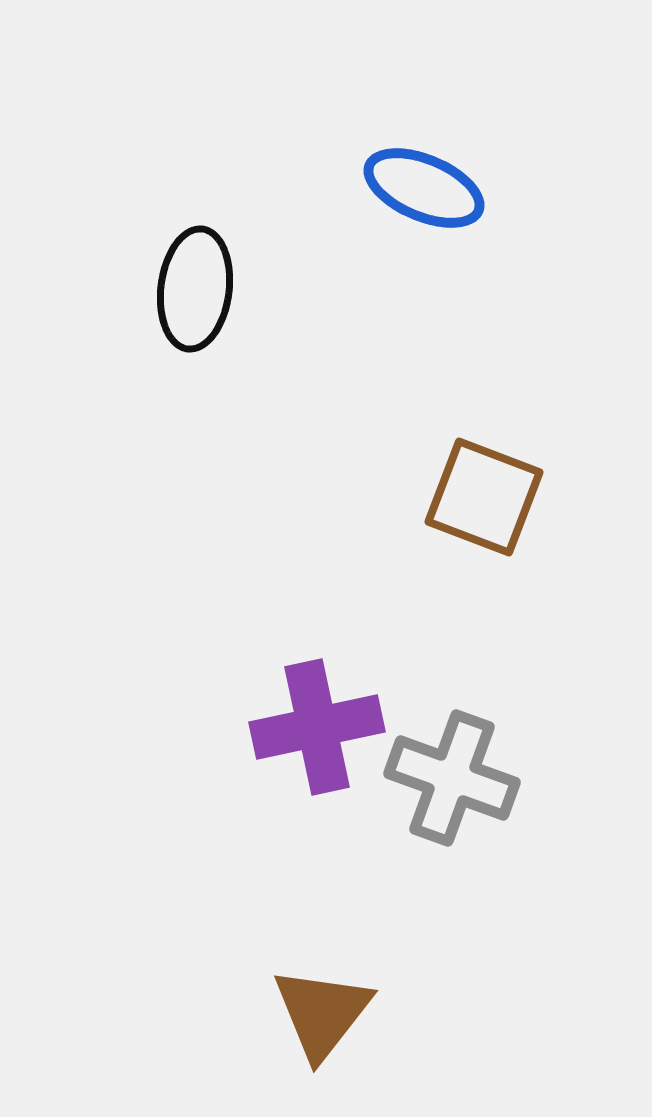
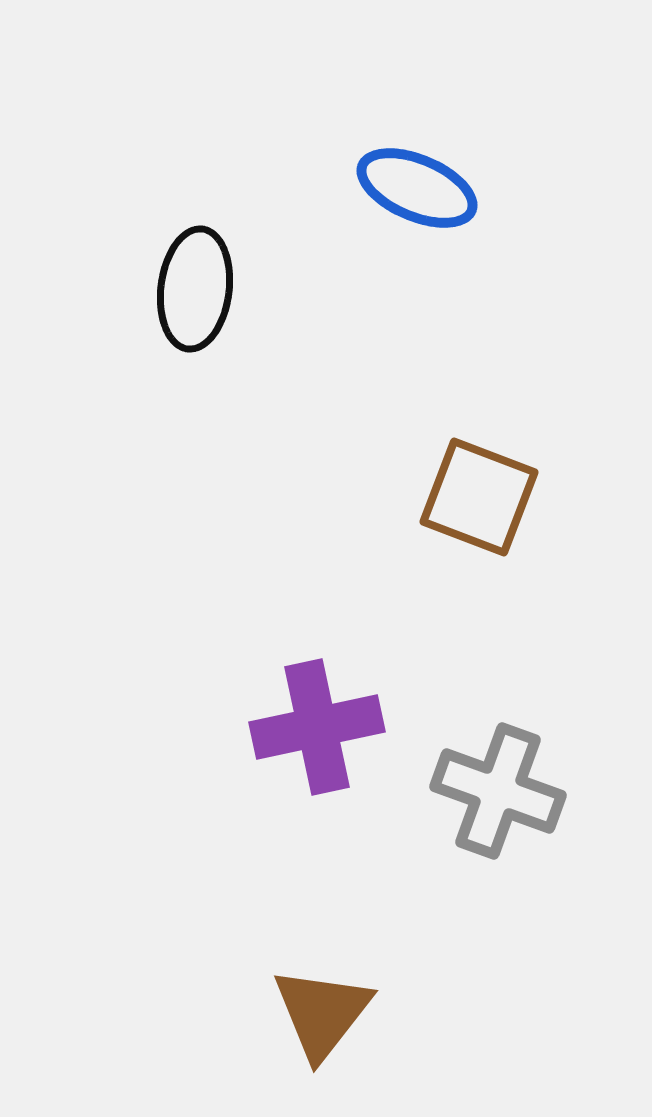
blue ellipse: moved 7 px left
brown square: moved 5 px left
gray cross: moved 46 px right, 13 px down
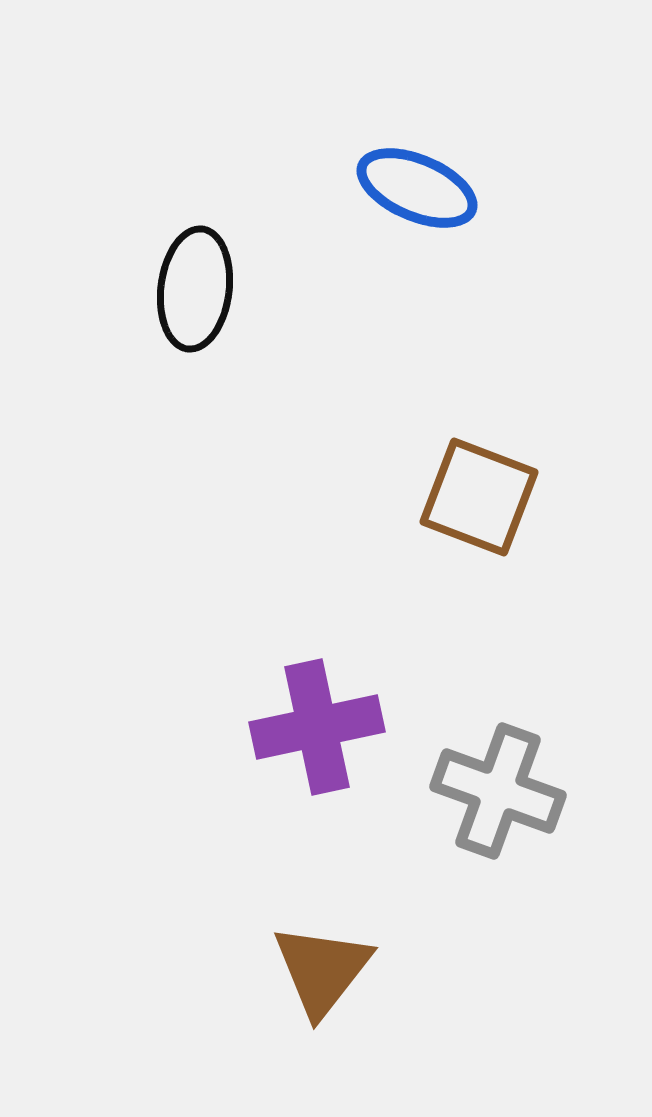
brown triangle: moved 43 px up
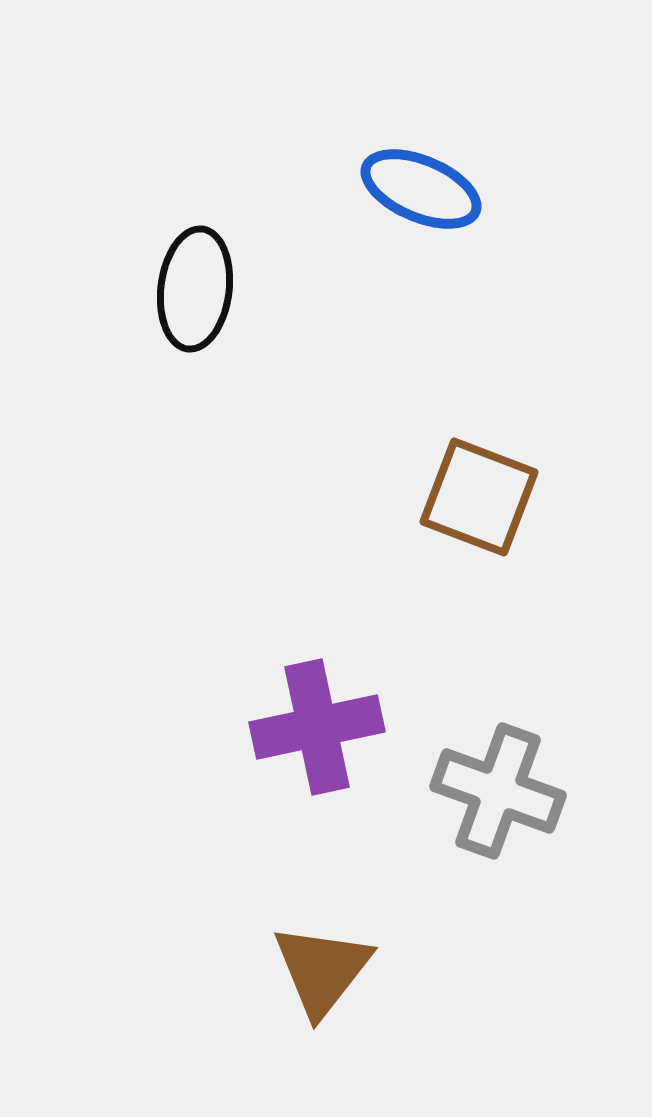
blue ellipse: moved 4 px right, 1 px down
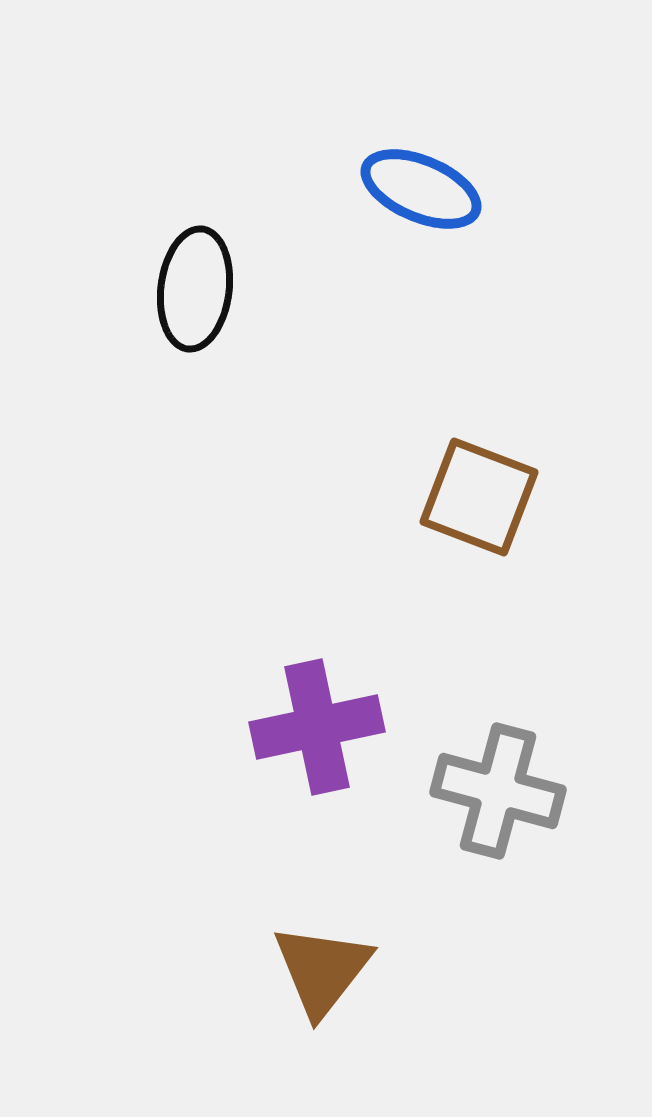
gray cross: rotated 5 degrees counterclockwise
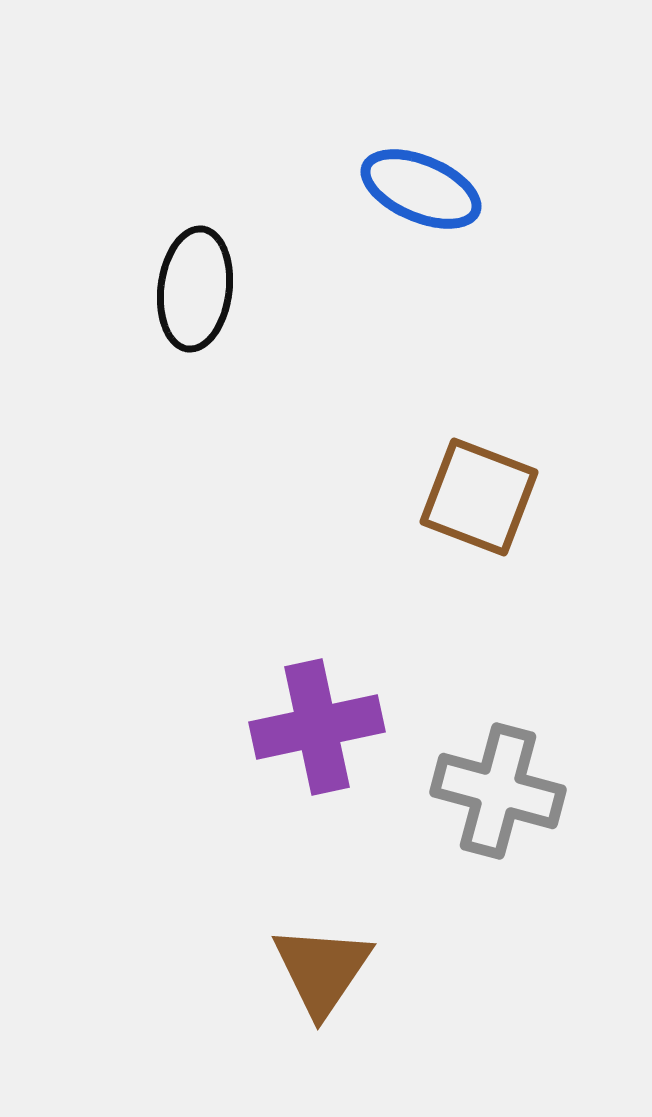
brown triangle: rotated 4 degrees counterclockwise
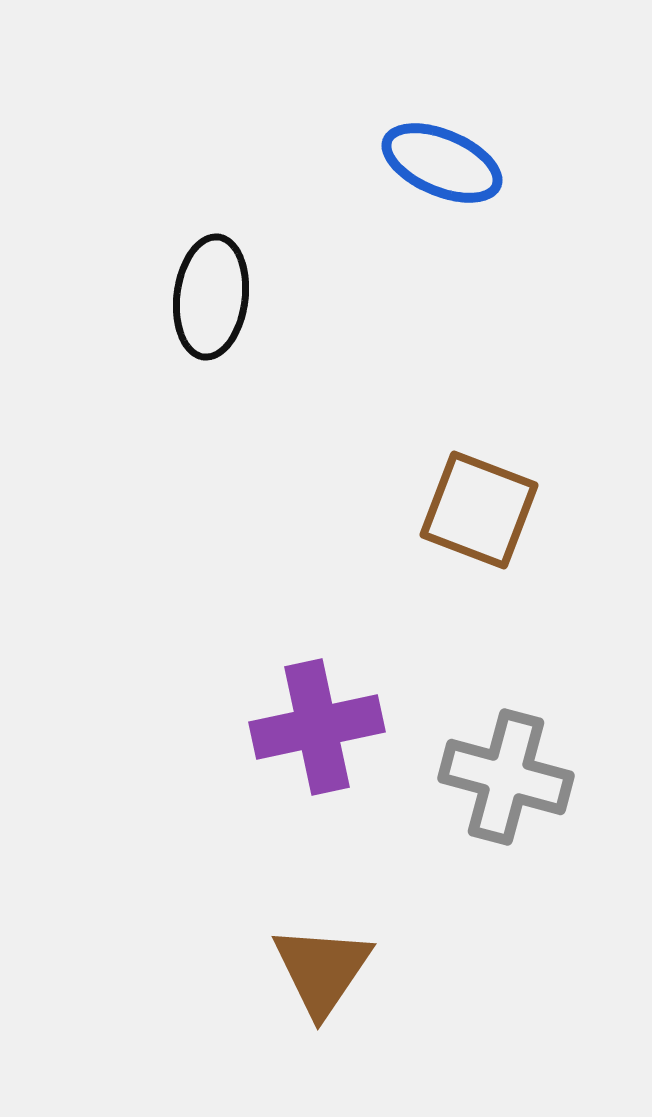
blue ellipse: moved 21 px right, 26 px up
black ellipse: moved 16 px right, 8 px down
brown square: moved 13 px down
gray cross: moved 8 px right, 14 px up
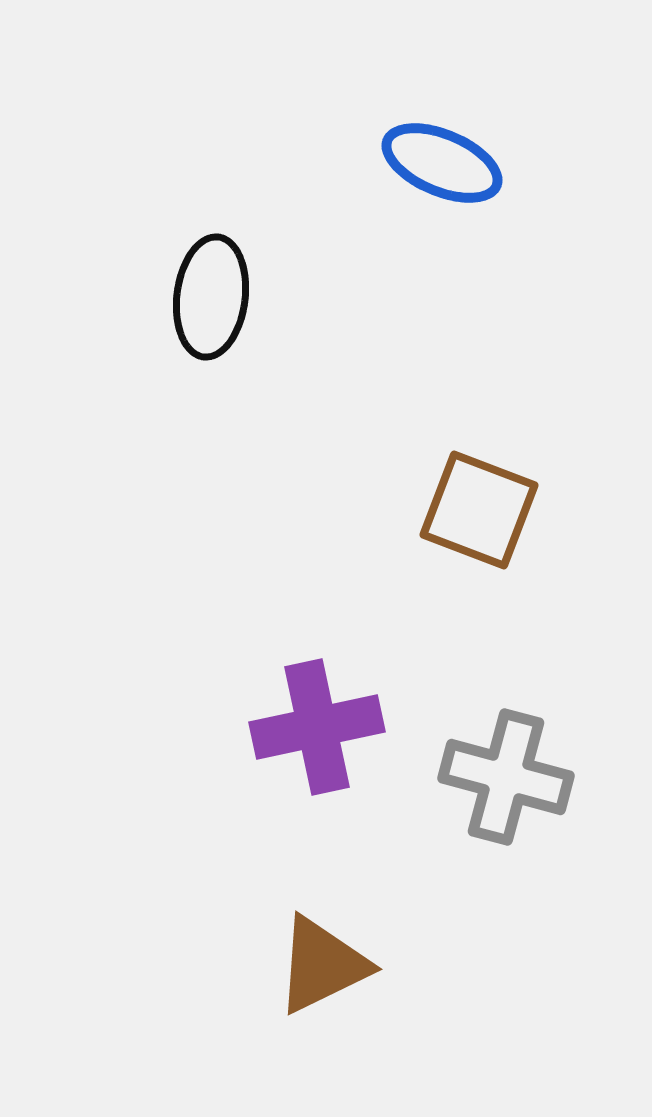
brown triangle: moved 5 px up; rotated 30 degrees clockwise
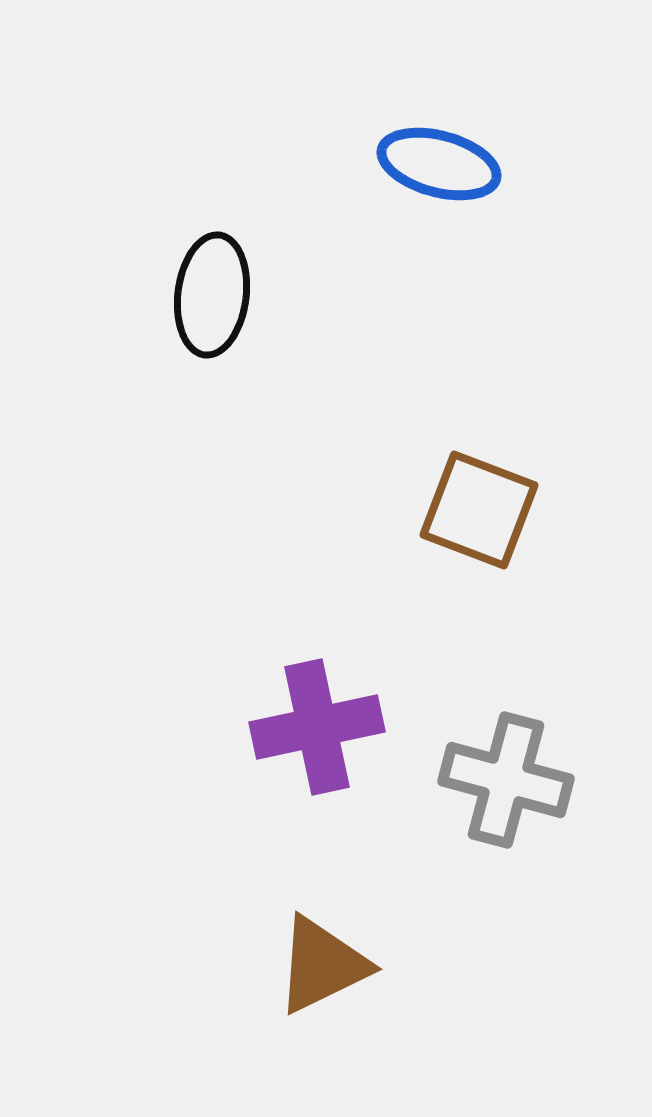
blue ellipse: moved 3 px left, 1 px down; rotated 8 degrees counterclockwise
black ellipse: moved 1 px right, 2 px up
gray cross: moved 3 px down
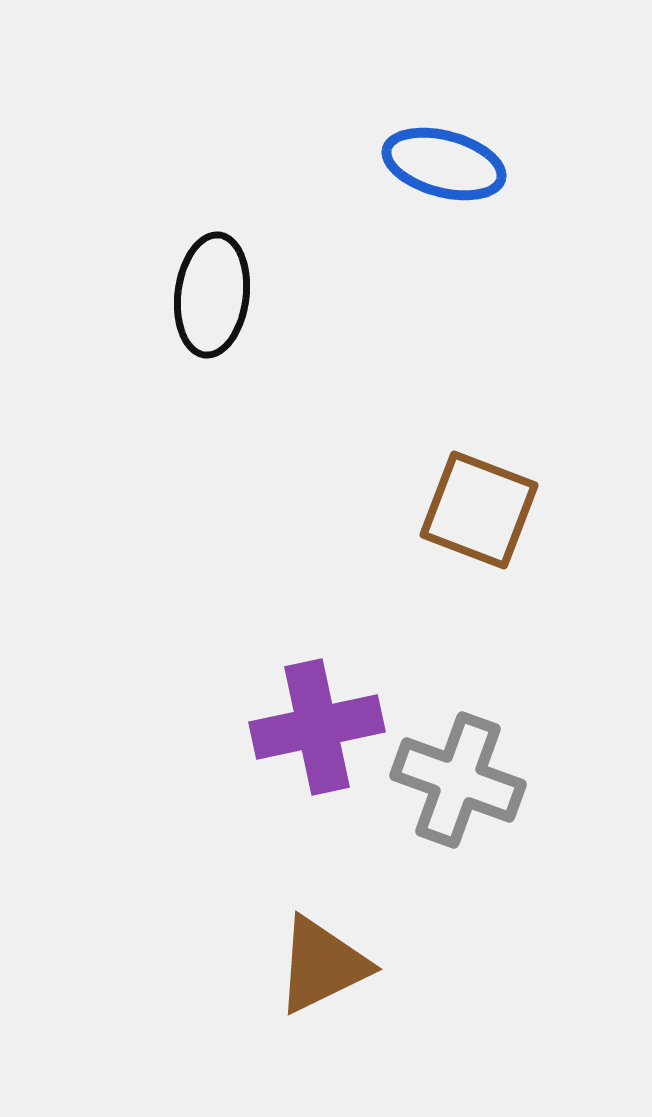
blue ellipse: moved 5 px right
gray cross: moved 48 px left; rotated 5 degrees clockwise
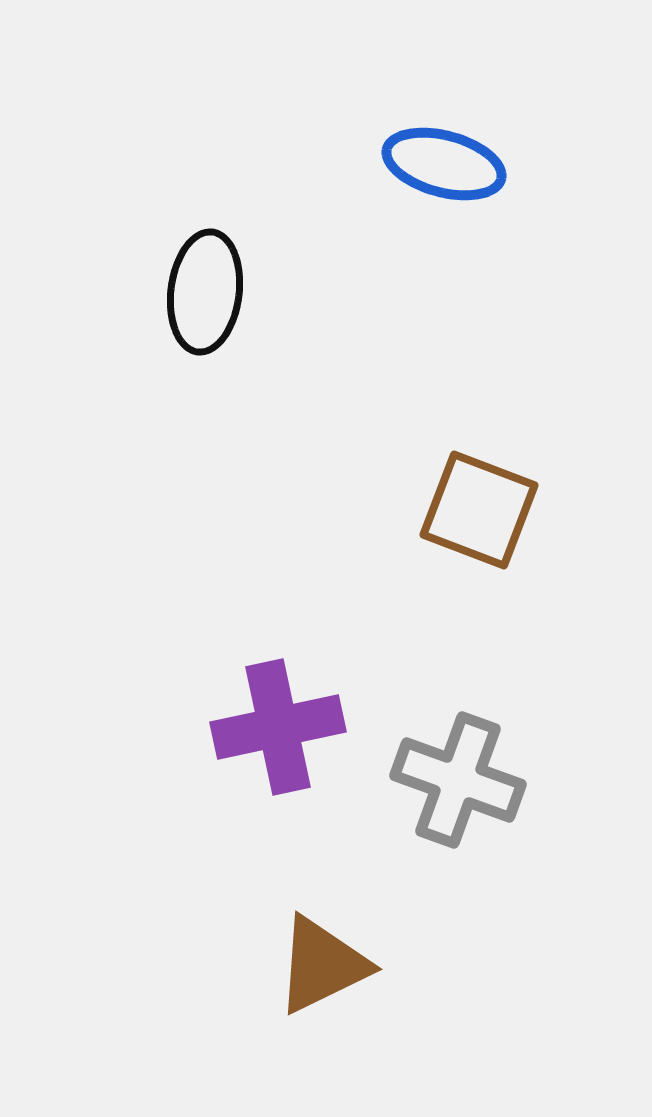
black ellipse: moved 7 px left, 3 px up
purple cross: moved 39 px left
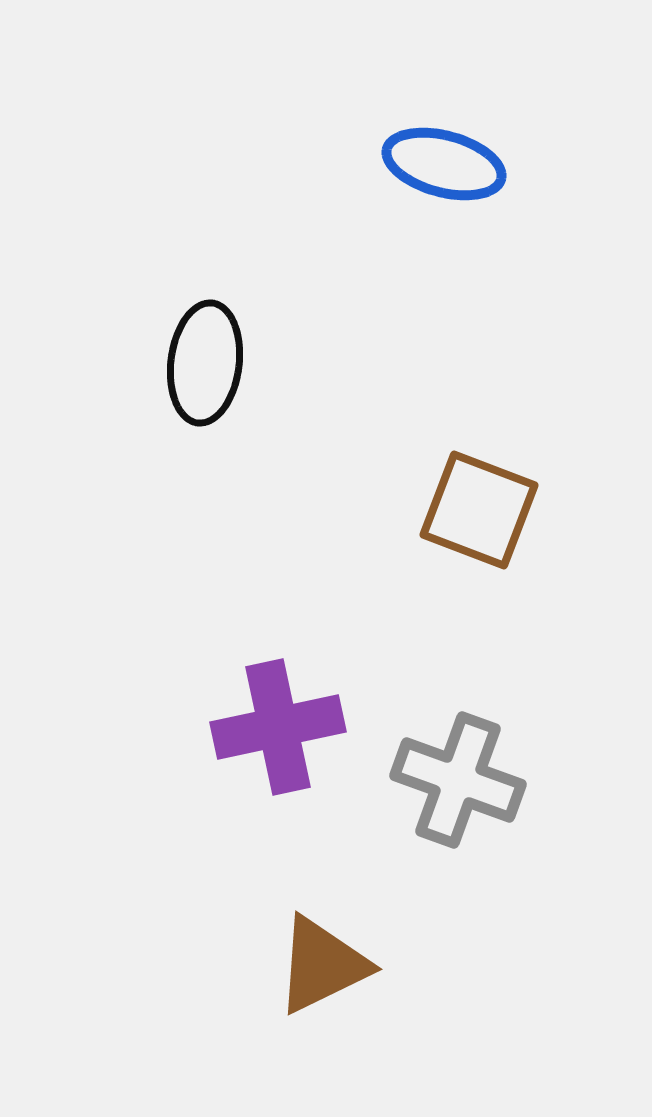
black ellipse: moved 71 px down
